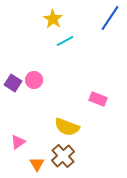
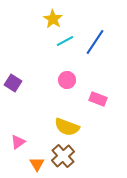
blue line: moved 15 px left, 24 px down
pink circle: moved 33 px right
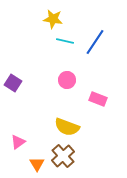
yellow star: rotated 24 degrees counterclockwise
cyan line: rotated 42 degrees clockwise
